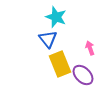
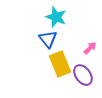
pink arrow: rotated 64 degrees clockwise
purple ellipse: rotated 10 degrees clockwise
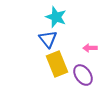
pink arrow: rotated 136 degrees counterclockwise
yellow rectangle: moved 3 px left
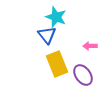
blue triangle: moved 1 px left, 4 px up
pink arrow: moved 2 px up
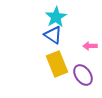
cyan star: rotated 20 degrees clockwise
blue triangle: moved 6 px right; rotated 18 degrees counterclockwise
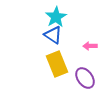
purple ellipse: moved 2 px right, 3 px down
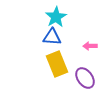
blue triangle: moved 1 px left, 2 px down; rotated 30 degrees counterclockwise
